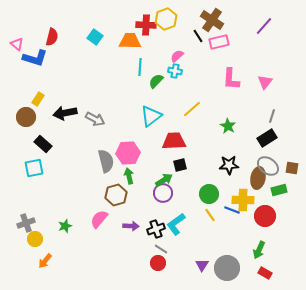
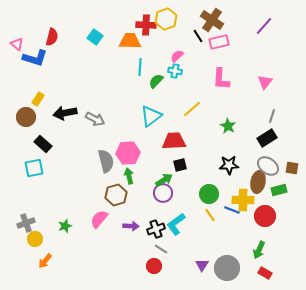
pink L-shape at (231, 79): moved 10 px left
brown ellipse at (258, 178): moved 4 px down
red circle at (158, 263): moved 4 px left, 3 px down
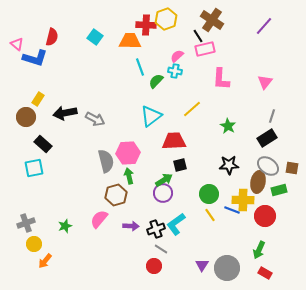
pink rectangle at (219, 42): moved 14 px left, 7 px down
cyan line at (140, 67): rotated 24 degrees counterclockwise
yellow circle at (35, 239): moved 1 px left, 5 px down
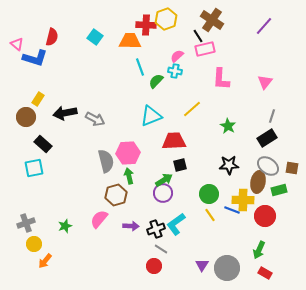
cyan triangle at (151, 116): rotated 15 degrees clockwise
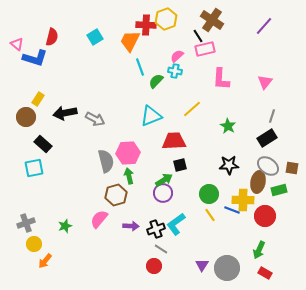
cyan square at (95, 37): rotated 21 degrees clockwise
orange trapezoid at (130, 41): rotated 65 degrees counterclockwise
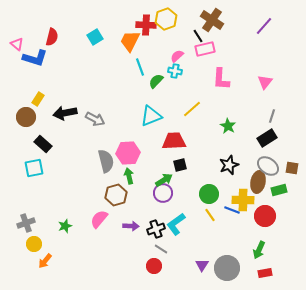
black star at (229, 165): rotated 18 degrees counterclockwise
red rectangle at (265, 273): rotated 40 degrees counterclockwise
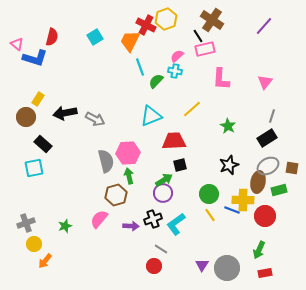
red cross at (146, 25): rotated 24 degrees clockwise
gray ellipse at (268, 166): rotated 65 degrees counterclockwise
black cross at (156, 229): moved 3 px left, 10 px up
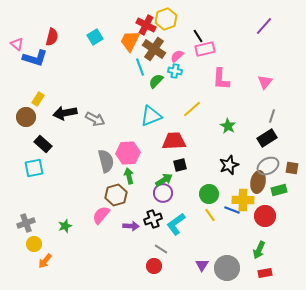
brown cross at (212, 20): moved 58 px left, 29 px down
pink semicircle at (99, 219): moved 2 px right, 4 px up
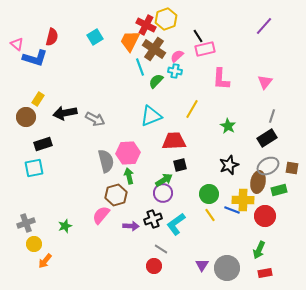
yellow line at (192, 109): rotated 18 degrees counterclockwise
black rectangle at (43, 144): rotated 60 degrees counterclockwise
